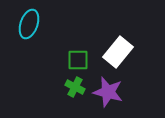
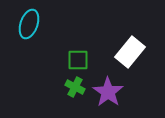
white rectangle: moved 12 px right
purple star: rotated 20 degrees clockwise
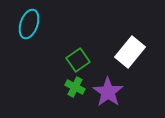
green square: rotated 35 degrees counterclockwise
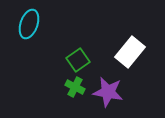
purple star: rotated 24 degrees counterclockwise
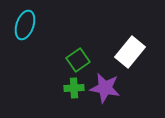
cyan ellipse: moved 4 px left, 1 px down
green cross: moved 1 px left, 1 px down; rotated 30 degrees counterclockwise
purple star: moved 3 px left, 4 px up
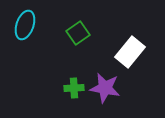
green square: moved 27 px up
